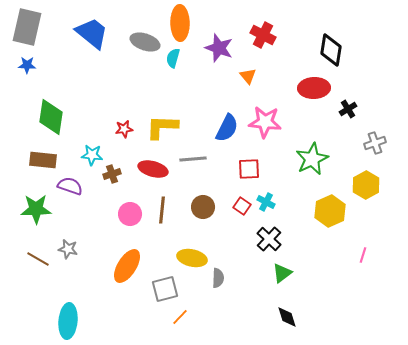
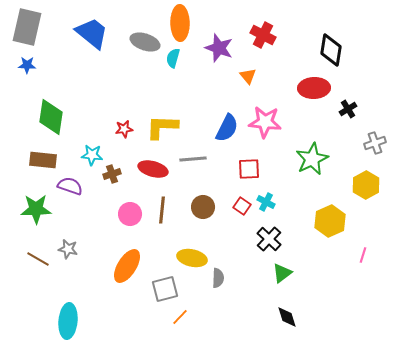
yellow hexagon at (330, 211): moved 10 px down
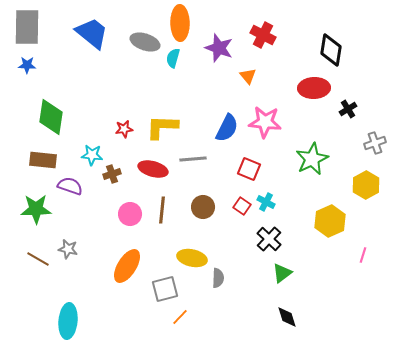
gray rectangle at (27, 27): rotated 12 degrees counterclockwise
red square at (249, 169): rotated 25 degrees clockwise
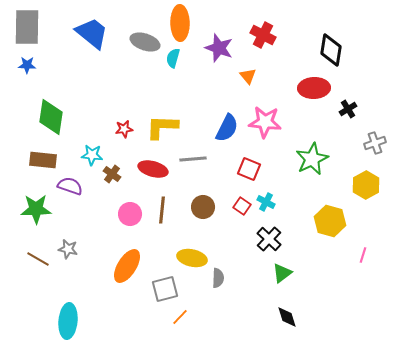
brown cross at (112, 174): rotated 36 degrees counterclockwise
yellow hexagon at (330, 221): rotated 20 degrees counterclockwise
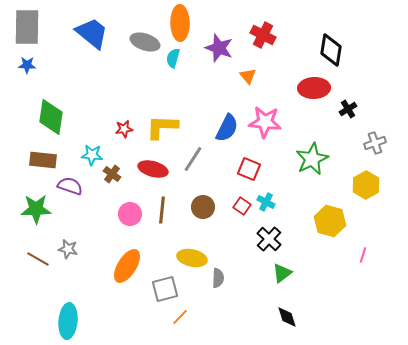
gray line at (193, 159): rotated 52 degrees counterclockwise
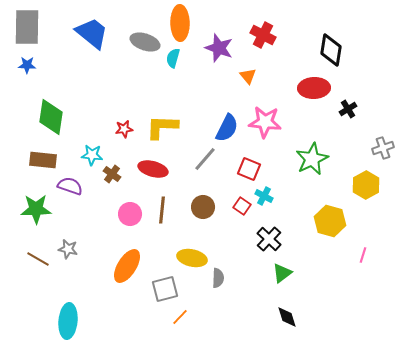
gray cross at (375, 143): moved 8 px right, 5 px down
gray line at (193, 159): moved 12 px right; rotated 8 degrees clockwise
cyan cross at (266, 202): moved 2 px left, 6 px up
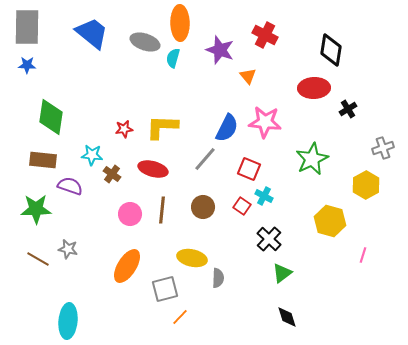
red cross at (263, 35): moved 2 px right
purple star at (219, 48): moved 1 px right, 2 px down
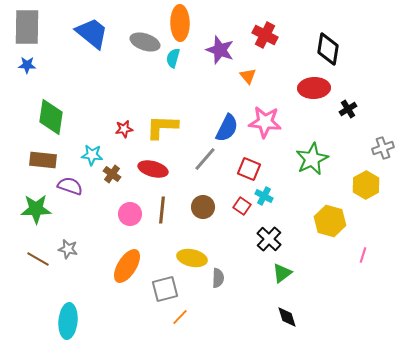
black diamond at (331, 50): moved 3 px left, 1 px up
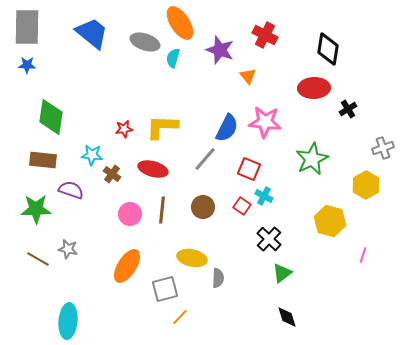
orange ellipse at (180, 23): rotated 32 degrees counterclockwise
purple semicircle at (70, 186): moved 1 px right, 4 px down
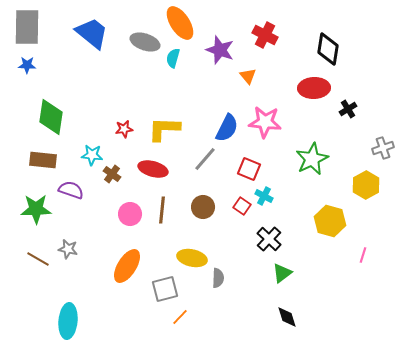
yellow L-shape at (162, 127): moved 2 px right, 2 px down
